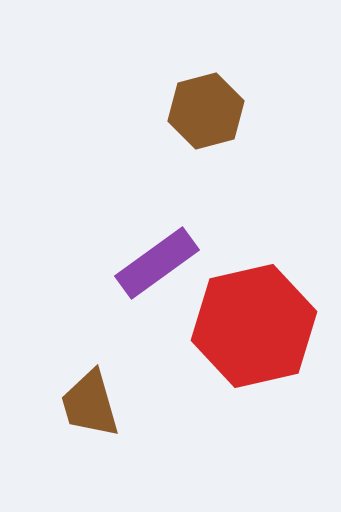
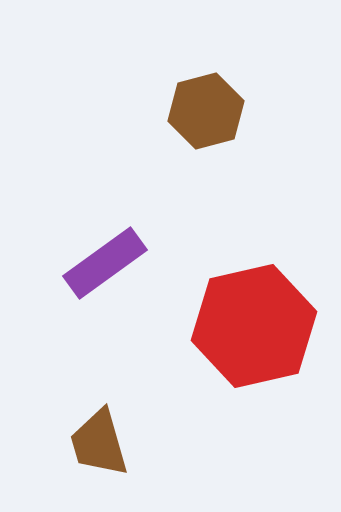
purple rectangle: moved 52 px left
brown trapezoid: moved 9 px right, 39 px down
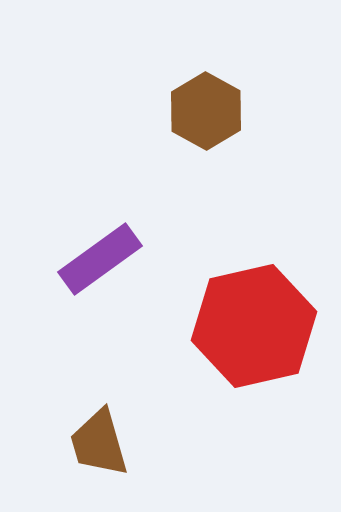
brown hexagon: rotated 16 degrees counterclockwise
purple rectangle: moved 5 px left, 4 px up
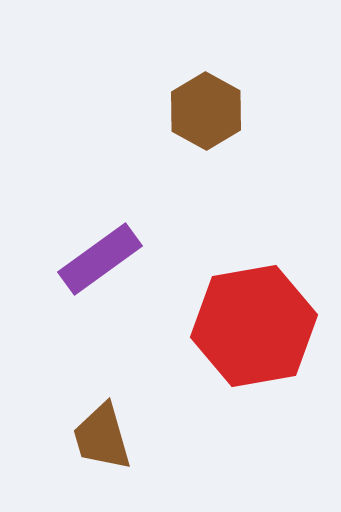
red hexagon: rotated 3 degrees clockwise
brown trapezoid: moved 3 px right, 6 px up
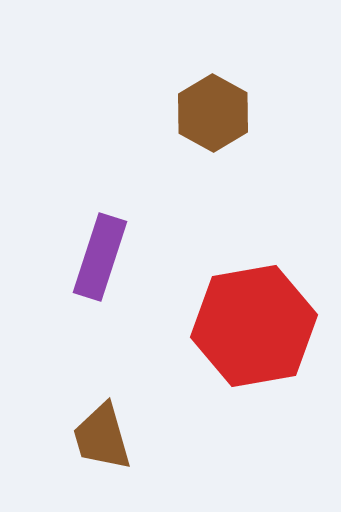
brown hexagon: moved 7 px right, 2 px down
purple rectangle: moved 2 px up; rotated 36 degrees counterclockwise
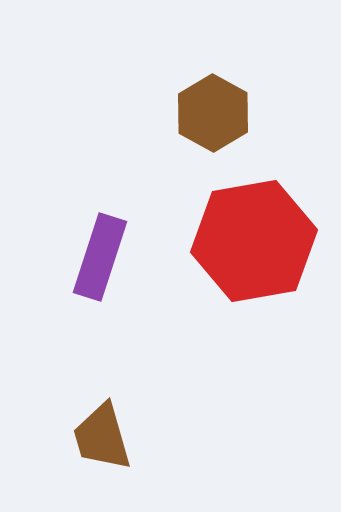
red hexagon: moved 85 px up
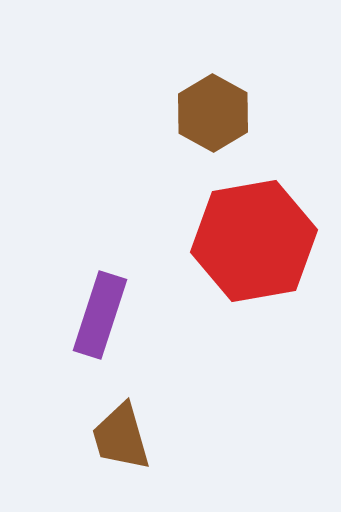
purple rectangle: moved 58 px down
brown trapezoid: moved 19 px right
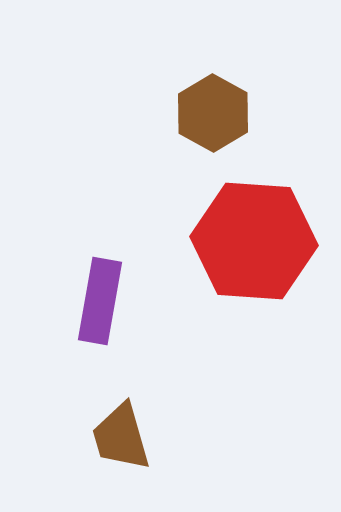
red hexagon: rotated 14 degrees clockwise
purple rectangle: moved 14 px up; rotated 8 degrees counterclockwise
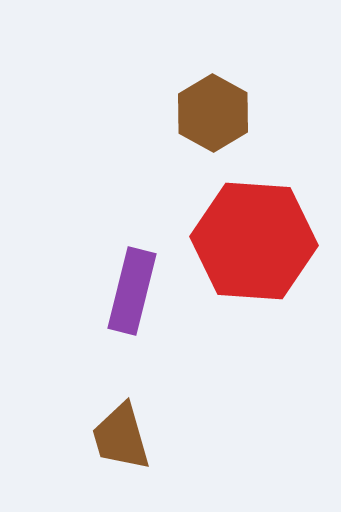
purple rectangle: moved 32 px right, 10 px up; rotated 4 degrees clockwise
